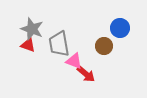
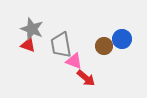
blue circle: moved 2 px right, 11 px down
gray trapezoid: moved 2 px right, 1 px down
red arrow: moved 4 px down
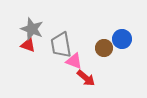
brown circle: moved 2 px down
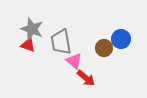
blue circle: moved 1 px left
gray trapezoid: moved 3 px up
pink triangle: rotated 18 degrees clockwise
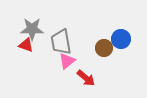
gray star: rotated 20 degrees counterclockwise
red triangle: moved 2 px left
pink triangle: moved 7 px left; rotated 42 degrees clockwise
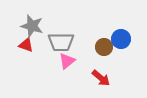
gray star: moved 3 px up; rotated 15 degrees clockwise
gray trapezoid: rotated 80 degrees counterclockwise
brown circle: moved 1 px up
red arrow: moved 15 px right
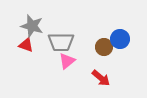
blue circle: moved 1 px left
